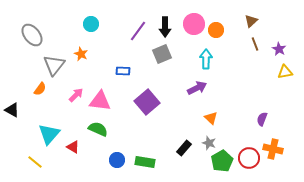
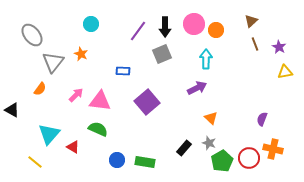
purple star: moved 2 px up
gray triangle: moved 1 px left, 3 px up
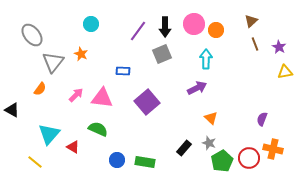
pink triangle: moved 2 px right, 3 px up
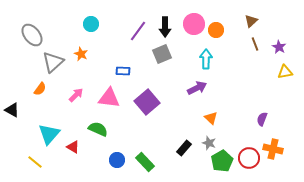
gray triangle: rotated 10 degrees clockwise
pink triangle: moved 7 px right
green rectangle: rotated 36 degrees clockwise
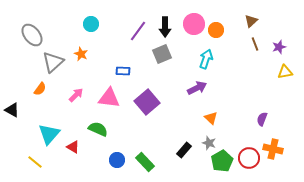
purple star: rotated 24 degrees clockwise
cyan arrow: rotated 18 degrees clockwise
black rectangle: moved 2 px down
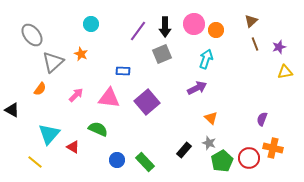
orange cross: moved 1 px up
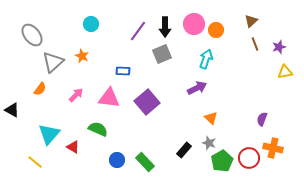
orange star: moved 1 px right, 2 px down
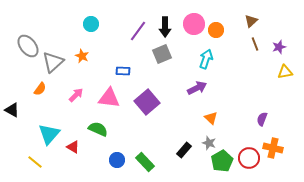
gray ellipse: moved 4 px left, 11 px down
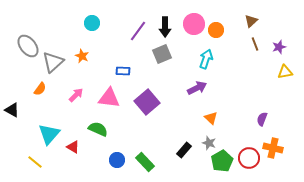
cyan circle: moved 1 px right, 1 px up
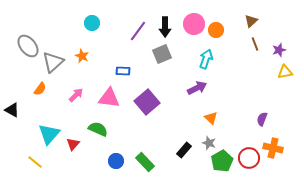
purple star: moved 3 px down
red triangle: moved 3 px up; rotated 40 degrees clockwise
blue circle: moved 1 px left, 1 px down
